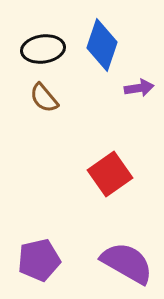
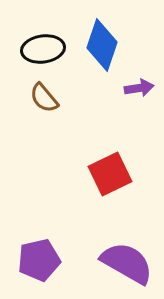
red square: rotated 9 degrees clockwise
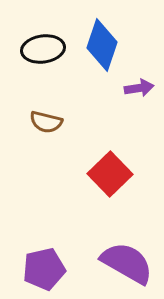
brown semicircle: moved 2 px right, 24 px down; rotated 36 degrees counterclockwise
red square: rotated 18 degrees counterclockwise
purple pentagon: moved 5 px right, 9 px down
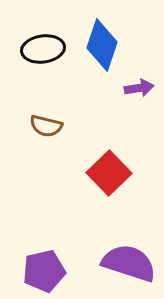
brown semicircle: moved 4 px down
red square: moved 1 px left, 1 px up
purple semicircle: moved 2 px right; rotated 12 degrees counterclockwise
purple pentagon: moved 2 px down
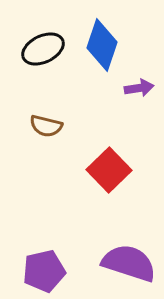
black ellipse: rotated 18 degrees counterclockwise
red square: moved 3 px up
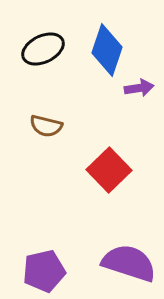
blue diamond: moved 5 px right, 5 px down
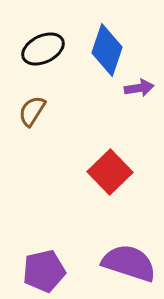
brown semicircle: moved 14 px left, 15 px up; rotated 108 degrees clockwise
red square: moved 1 px right, 2 px down
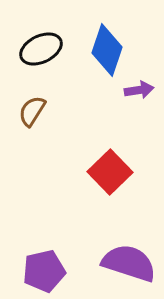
black ellipse: moved 2 px left
purple arrow: moved 2 px down
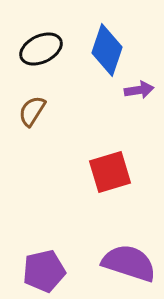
red square: rotated 27 degrees clockwise
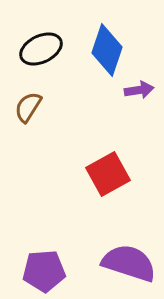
brown semicircle: moved 4 px left, 4 px up
red square: moved 2 px left, 2 px down; rotated 12 degrees counterclockwise
purple pentagon: rotated 9 degrees clockwise
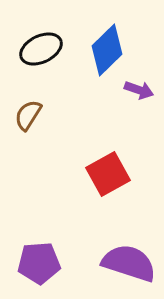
blue diamond: rotated 27 degrees clockwise
purple arrow: rotated 28 degrees clockwise
brown semicircle: moved 8 px down
purple pentagon: moved 5 px left, 8 px up
